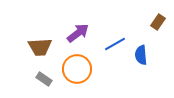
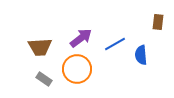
brown rectangle: rotated 28 degrees counterclockwise
purple arrow: moved 3 px right, 5 px down
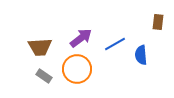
gray rectangle: moved 3 px up
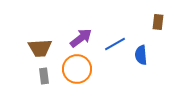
brown trapezoid: moved 1 px down
gray rectangle: rotated 49 degrees clockwise
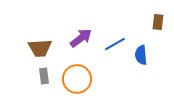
orange circle: moved 10 px down
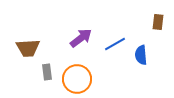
brown trapezoid: moved 12 px left
gray rectangle: moved 3 px right, 4 px up
